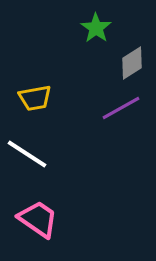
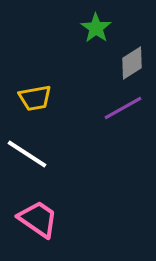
purple line: moved 2 px right
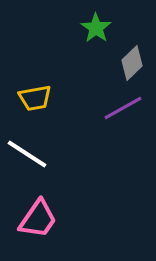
gray diamond: rotated 12 degrees counterclockwise
pink trapezoid: rotated 90 degrees clockwise
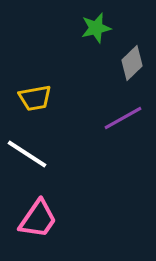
green star: rotated 24 degrees clockwise
purple line: moved 10 px down
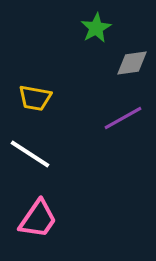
green star: rotated 16 degrees counterclockwise
gray diamond: rotated 36 degrees clockwise
yellow trapezoid: rotated 20 degrees clockwise
white line: moved 3 px right
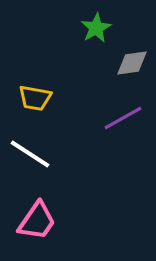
pink trapezoid: moved 1 px left, 2 px down
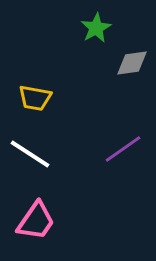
purple line: moved 31 px down; rotated 6 degrees counterclockwise
pink trapezoid: moved 1 px left
